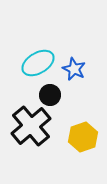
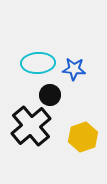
cyan ellipse: rotated 28 degrees clockwise
blue star: rotated 20 degrees counterclockwise
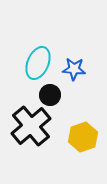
cyan ellipse: rotated 64 degrees counterclockwise
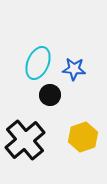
black cross: moved 6 px left, 14 px down
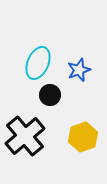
blue star: moved 5 px right, 1 px down; rotated 25 degrees counterclockwise
black cross: moved 4 px up
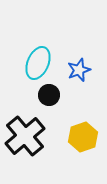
black circle: moved 1 px left
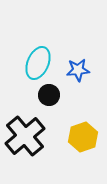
blue star: moved 1 px left; rotated 15 degrees clockwise
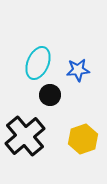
black circle: moved 1 px right
yellow hexagon: moved 2 px down
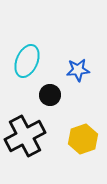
cyan ellipse: moved 11 px left, 2 px up
black cross: rotated 12 degrees clockwise
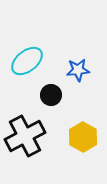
cyan ellipse: rotated 28 degrees clockwise
black circle: moved 1 px right
yellow hexagon: moved 2 px up; rotated 12 degrees counterclockwise
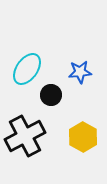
cyan ellipse: moved 8 px down; rotated 16 degrees counterclockwise
blue star: moved 2 px right, 2 px down
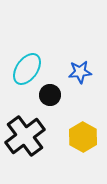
black circle: moved 1 px left
black cross: rotated 9 degrees counterclockwise
